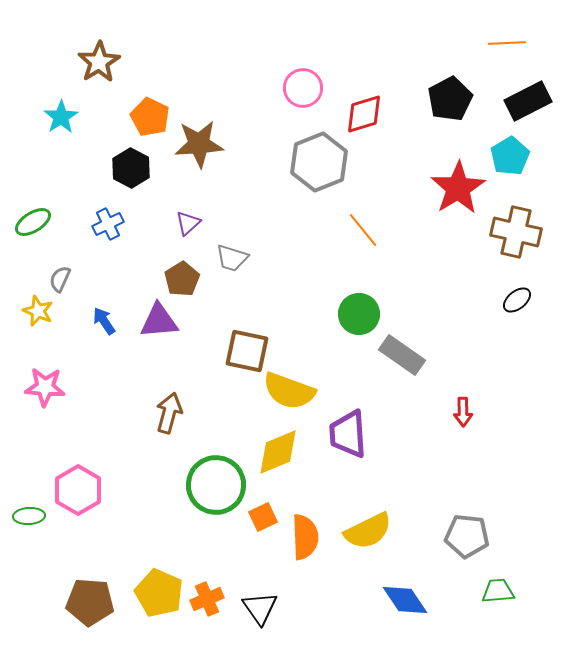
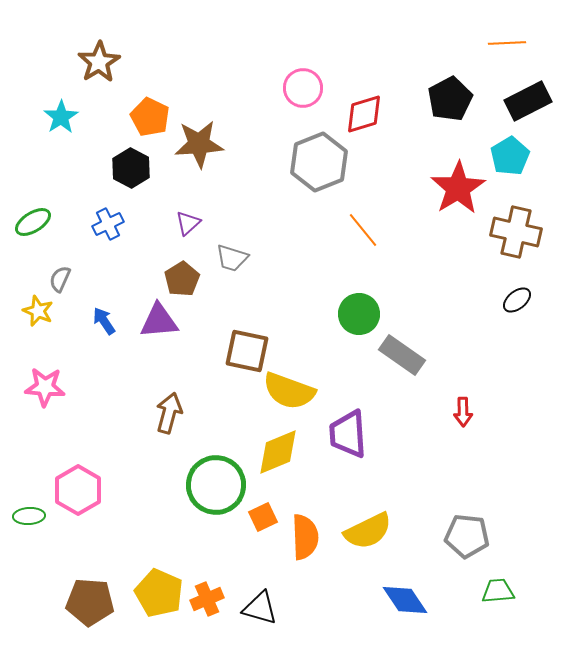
black triangle at (260, 608): rotated 39 degrees counterclockwise
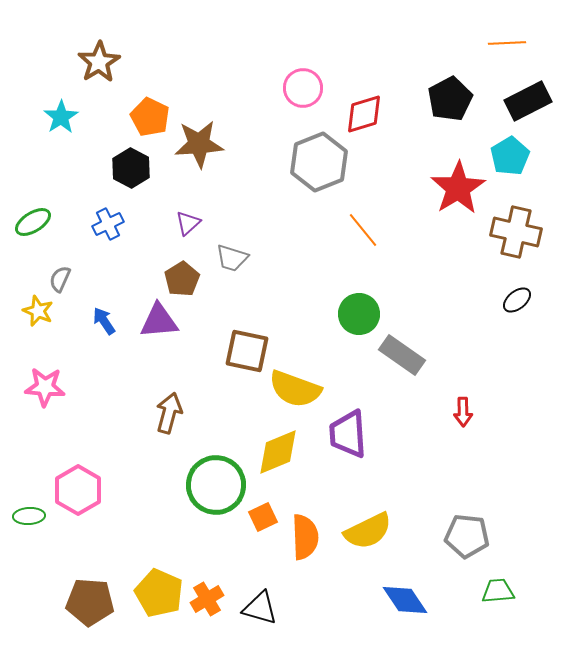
yellow semicircle at (289, 391): moved 6 px right, 2 px up
orange cross at (207, 599): rotated 8 degrees counterclockwise
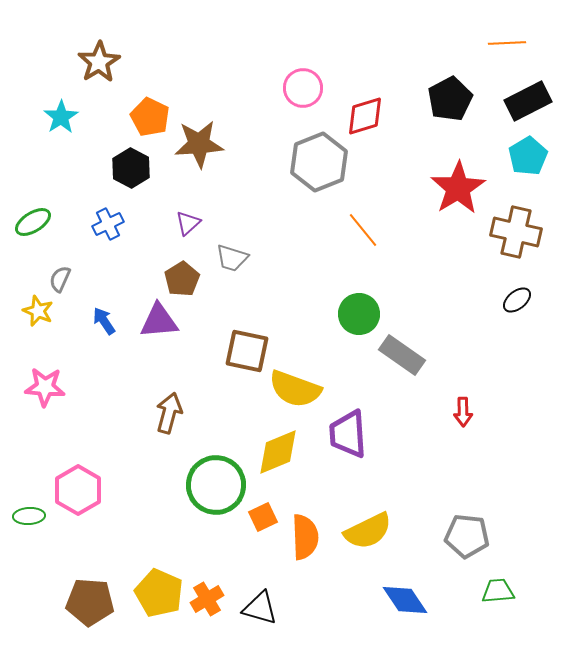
red diamond at (364, 114): moved 1 px right, 2 px down
cyan pentagon at (510, 156): moved 18 px right
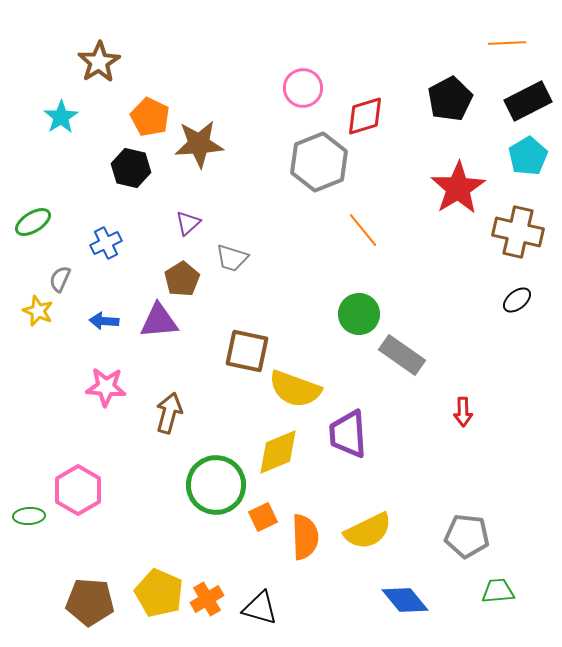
black hexagon at (131, 168): rotated 15 degrees counterclockwise
blue cross at (108, 224): moved 2 px left, 19 px down
brown cross at (516, 232): moved 2 px right
blue arrow at (104, 321): rotated 52 degrees counterclockwise
pink star at (45, 387): moved 61 px right
blue diamond at (405, 600): rotated 6 degrees counterclockwise
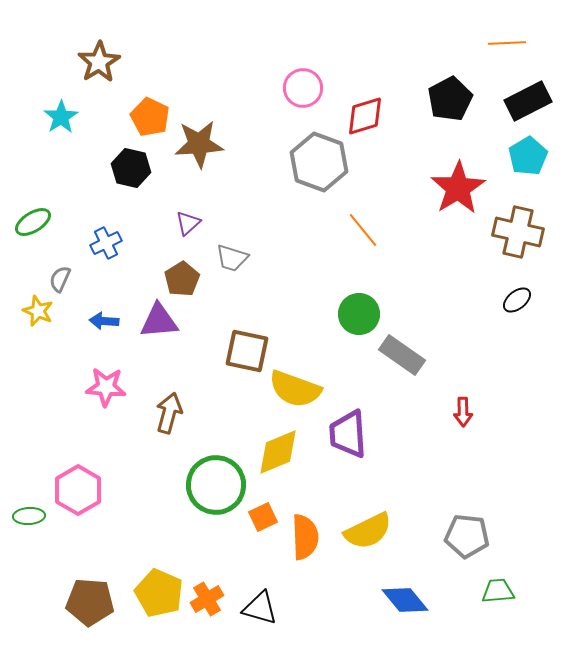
gray hexagon at (319, 162): rotated 18 degrees counterclockwise
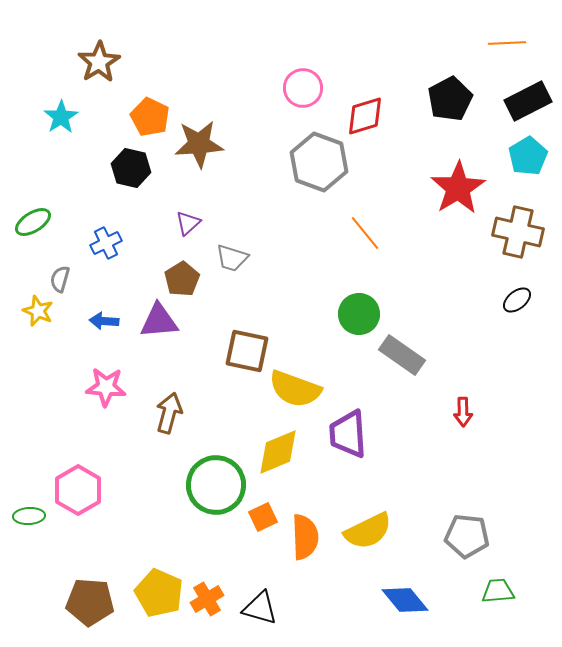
orange line at (363, 230): moved 2 px right, 3 px down
gray semicircle at (60, 279): rotated 8 degrees counterclockwise
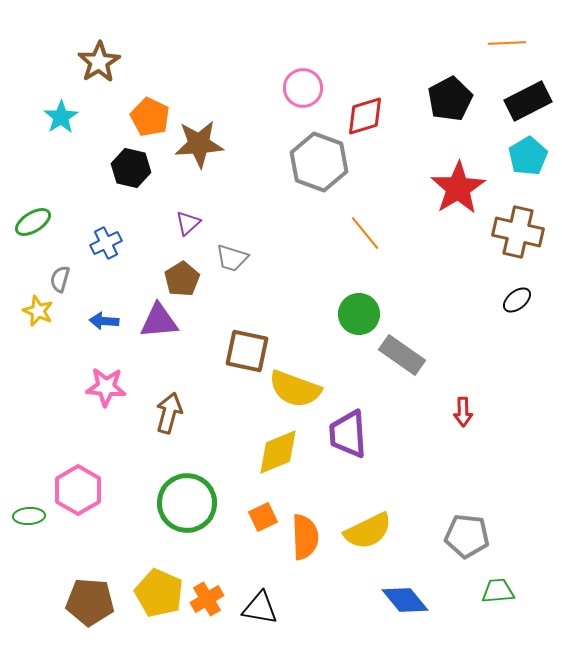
green circle at (216, 485): moved 29 px left, 18 px down
black triangle at (260, 608): rotated 6 degrees counterclockwise
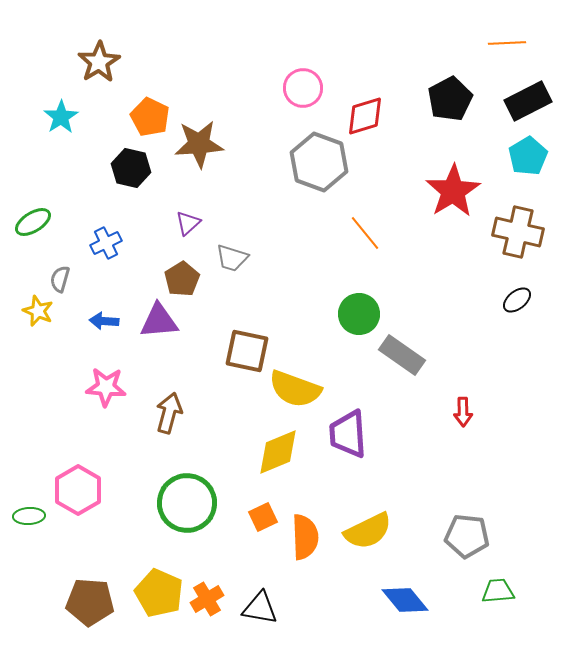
red star at (458, 188): moved 5 px left, 3 px down
